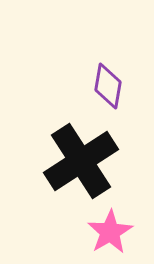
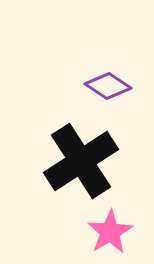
purple diamond: rotated 66 degrees counterclockwise
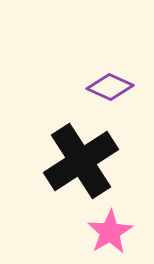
purple diamond: moved 2 px right, 1 px down; rotated 9 degrees counterclockwise
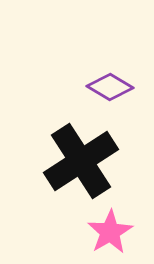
purple diamond: rotated 6 degrees clockwise
